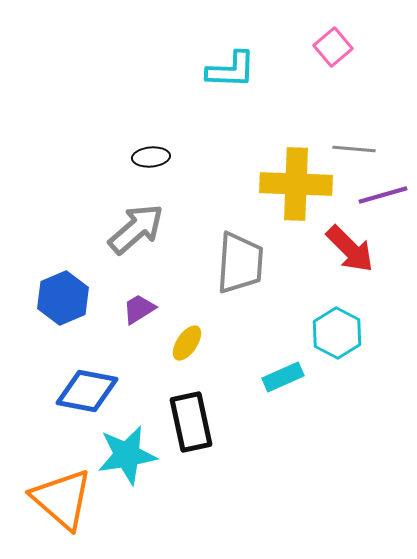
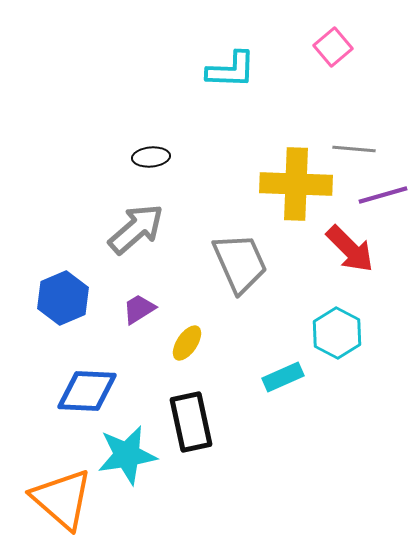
gray trapezoid: rotated 28 degrees counterclockwise
blue diamond: rotated 8 degrees counterclockwise
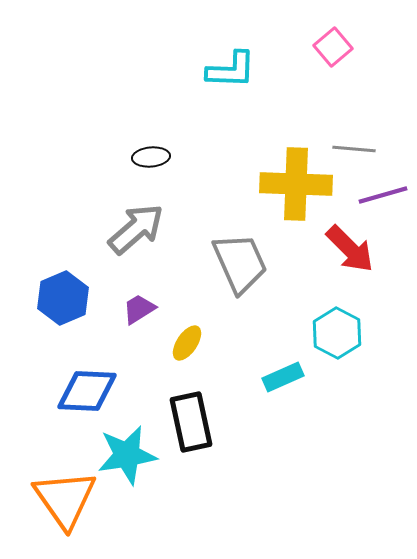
orange triangle: moved 3 px right; rotated 14 degrees clockwise
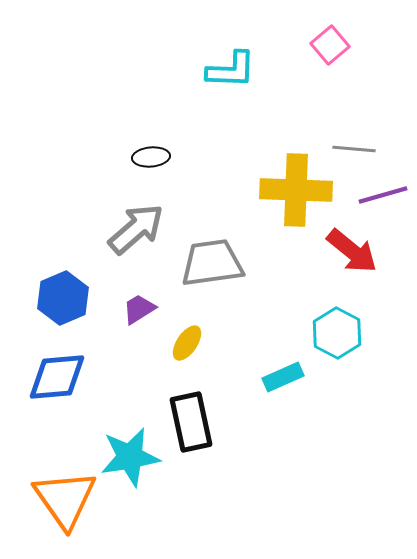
pink square: moved 3 px left, 2 px up
yellow cross: moved 6 px down
red arrow: moved 2 px right, 2 px down; rotated 6 degrees counterclockwise
gray trapezoid: moved 28 px left; rotated 74 degrees counterclockwise
blue diamond: moved 30 px left, 14 px up; rotated 8 degrees counterclockwise
cyan star: moved 3 px right, 2 px down
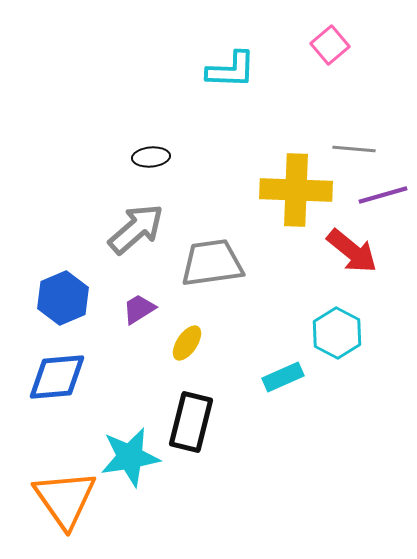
black rectangle: rotated 26 degrees clockwise
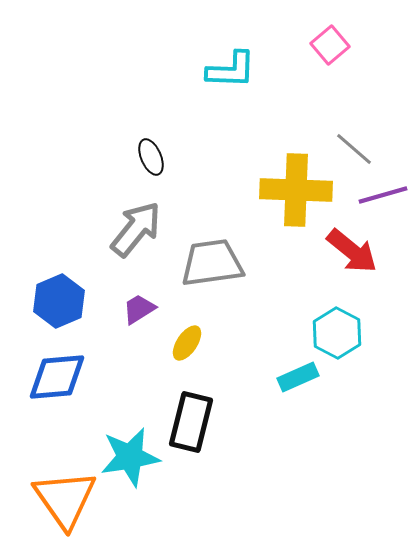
gray line: rotated 36 degrees clockwise
black ellipse: rotated 72 degrees clockwise
gray arrow: rotated 10 degrees counterclockwise
blue hexagon: moved 4 px left, 3 px down
cyan rectangle: moved 15 px right
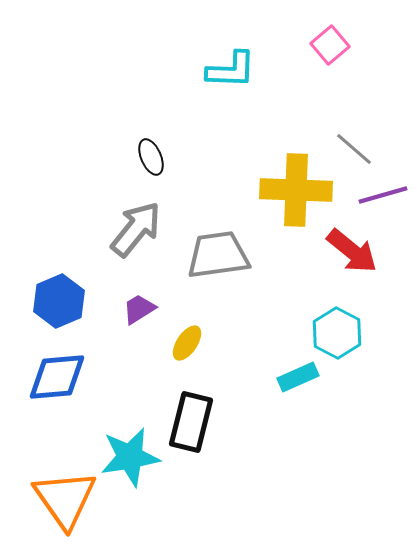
gray trapezoid: moved 6 px right, 8 px up
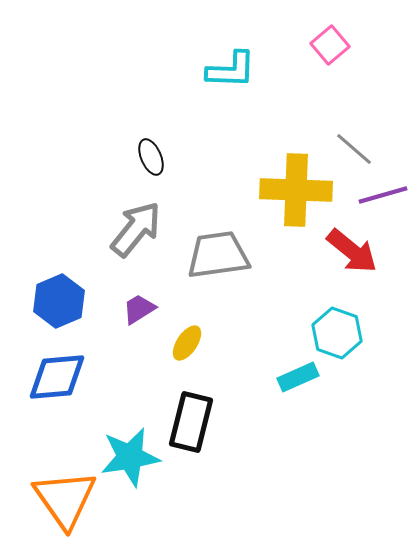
cyan hexagon: rotated 9 degrees counterclockwise
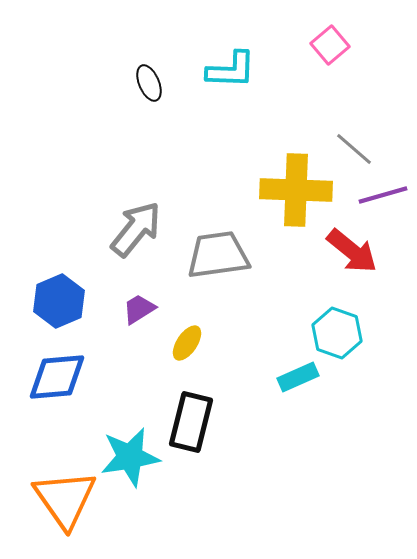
black ellipse: moved 2 px left, 74 px up
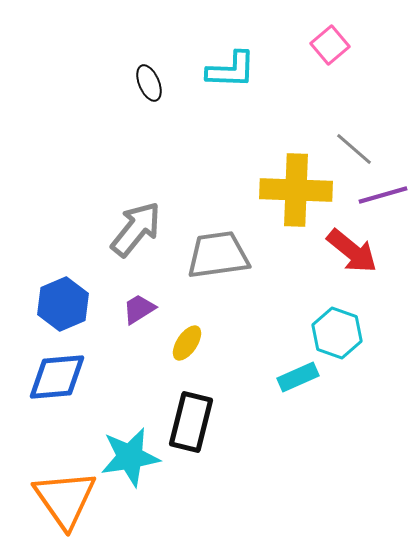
blue hexagon: moved 4 px right, 3 px down
